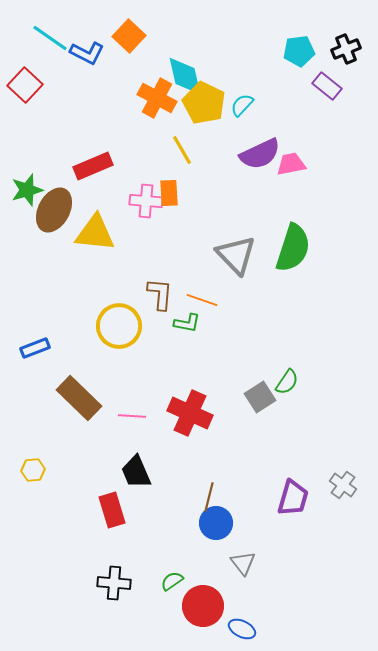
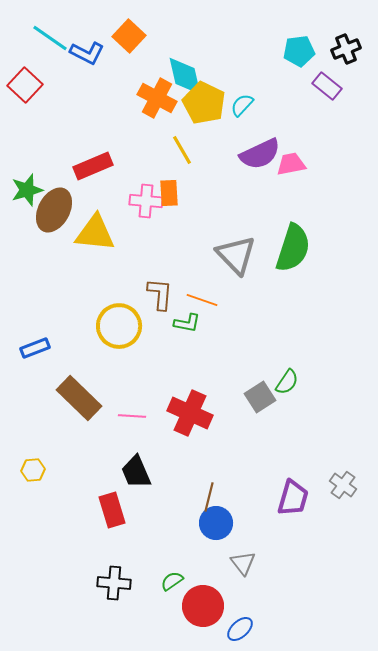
blue ellipse at (242, 629): moved 2 px left; rotated 68 degrees counterclockwise
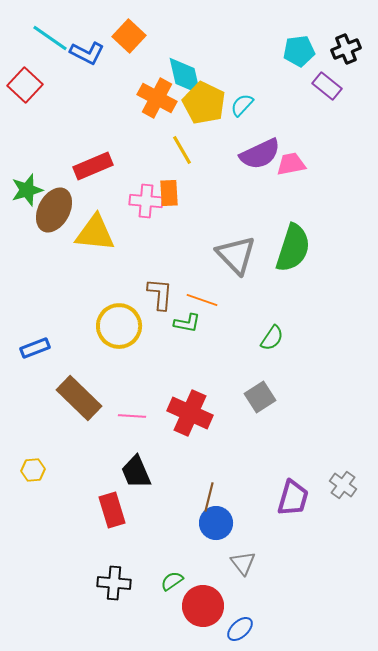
green semicircle at (287, 382): moved 15 px left, 44 px up
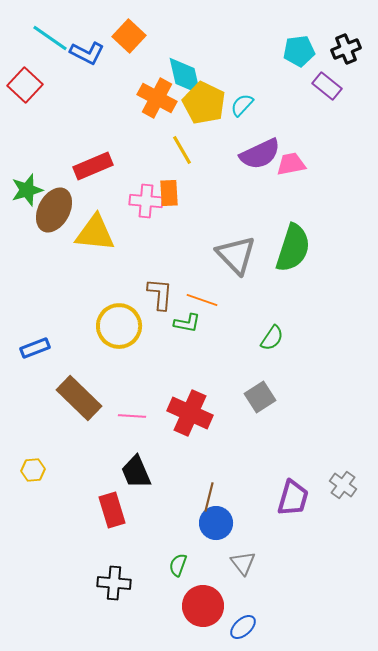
green semicircle at (172, 581): moved 6 px right, 16 px up; rotated 35 degrees counterclockwise
blue ellipse at (240, 629): moved 3 px right, 2 px up
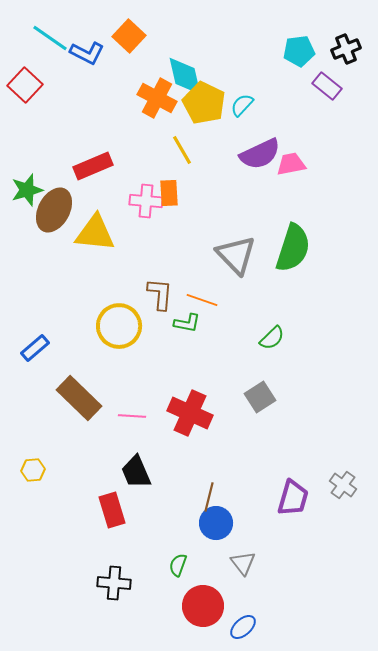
green semicircle at (272, 338): rotated 12 degrees clockwise
blue rectangle at (35, 348): rotated 20 degrees counterclockwise
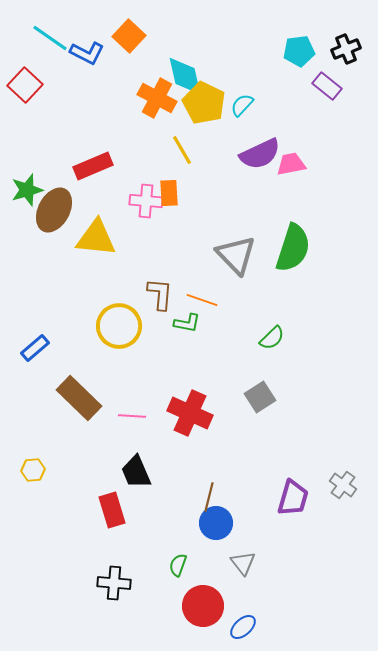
yellow triangle at (95, 233): moved 1 px right, 5 px down
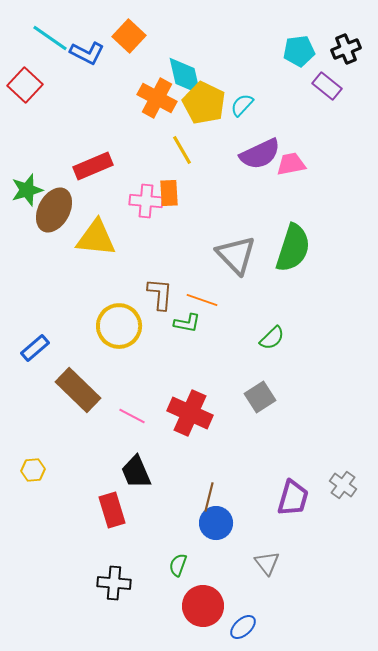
brown rectangle at (79, 398): moved 1 px left, 8 px up
pink line at (132, 416): rotated 24 degrees clockwise
gray triangle at (243, 563): moved 24 px right
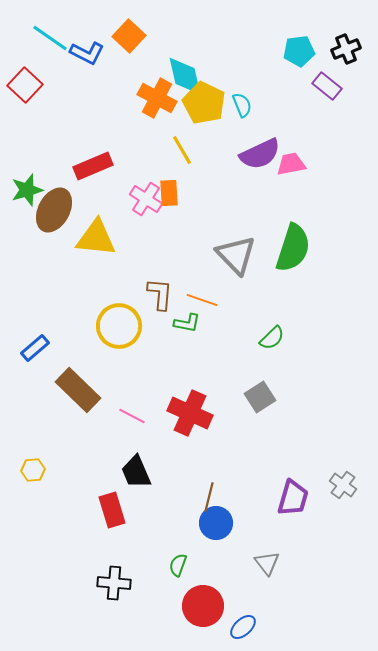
cyan semicircle at (242, 105): rotated 115 degrees clockwise
pink cross at (146, 201): moved 2 px up; rotated 28 degrees clockwise
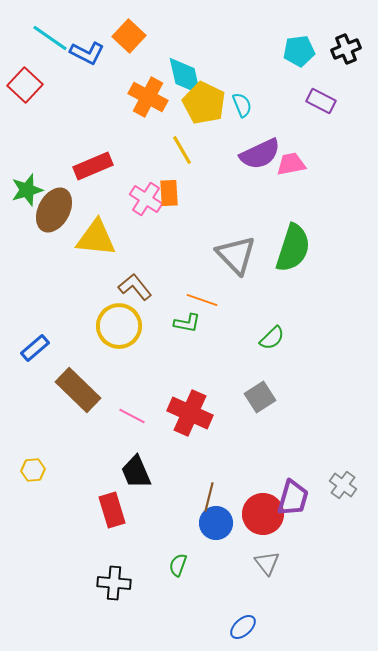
purple rectangle at (327, 86): moved 6 px left, 15 px down; rotated 12 degrees counterclockwise
orange cross at (157, 98): moved 9 px left, 1 px up
brown L-shape at (160, 294): moved 25 px left, 7 px up; rotated 44 degrees counterclockwise
red circle at (203, 606): moved 60 px right, 92 px up
